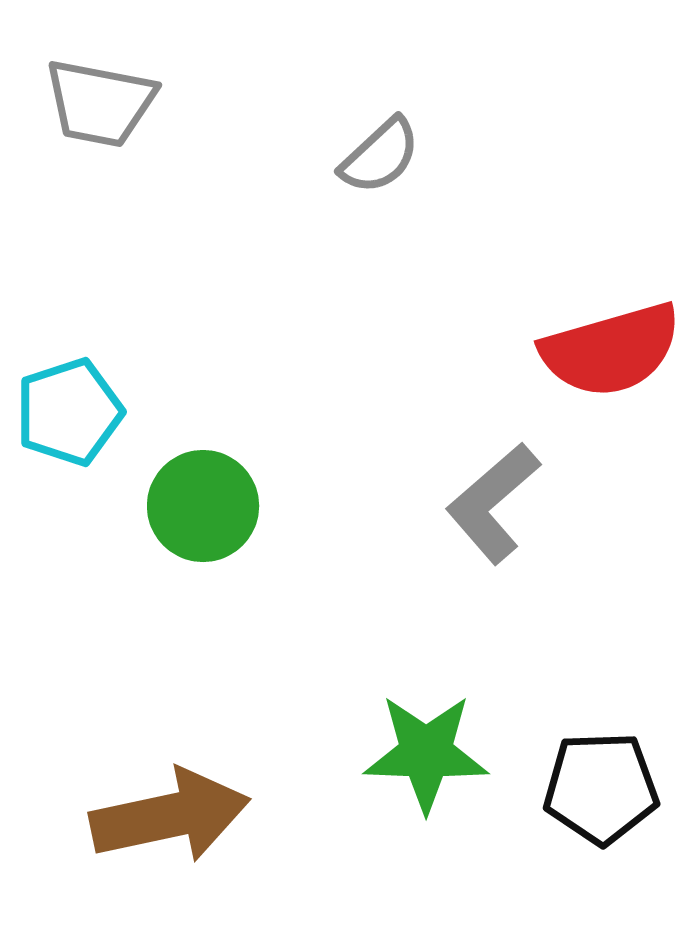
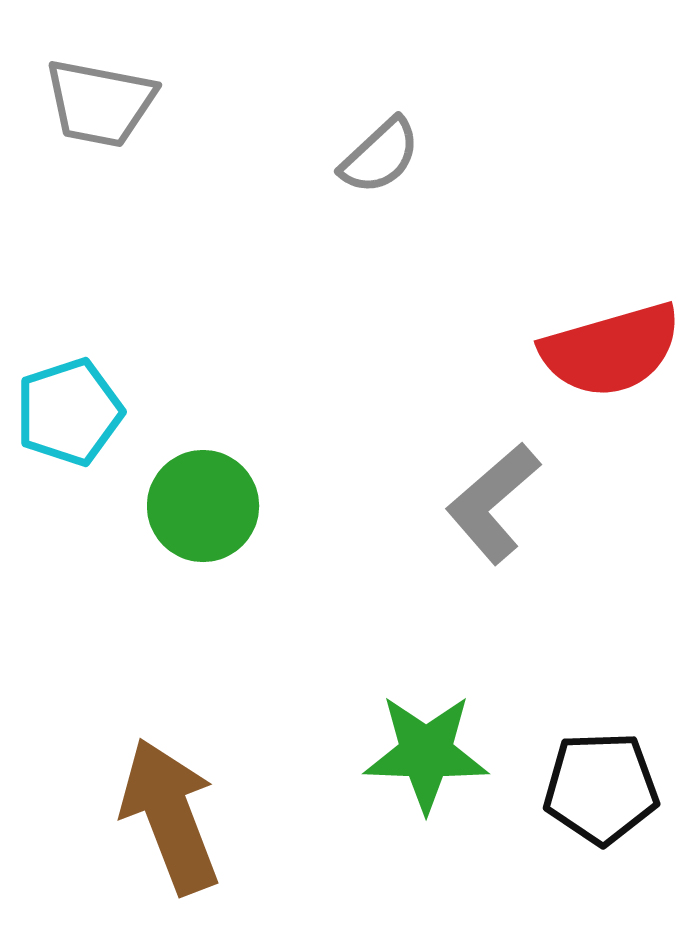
brown arrow: rotated 99 degrees counterclockwise
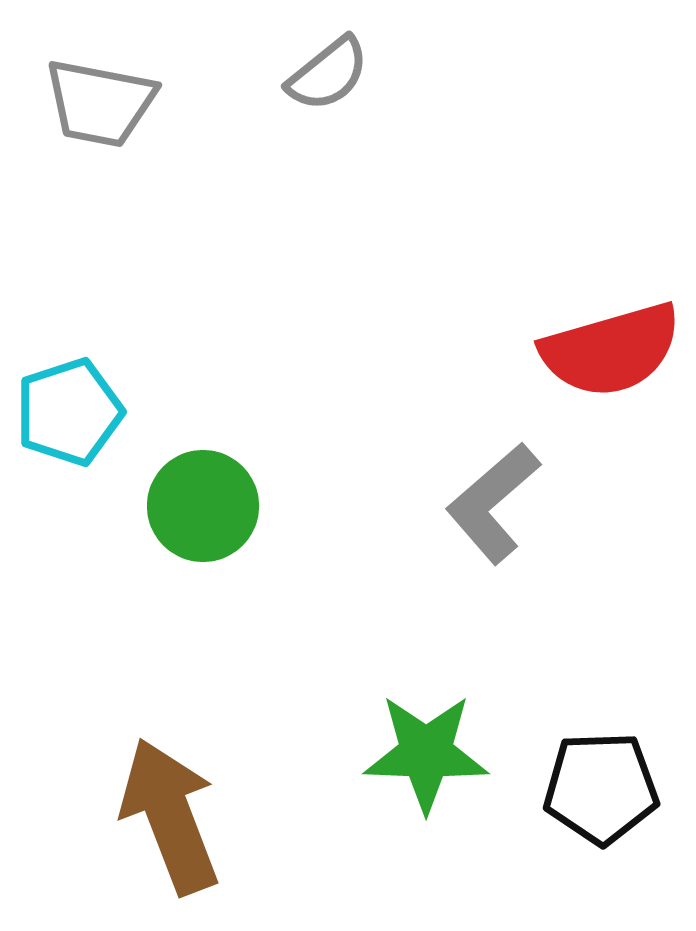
gray semicircle: moved 52 px left, 82 px up; rotated 4 degrees clockwise
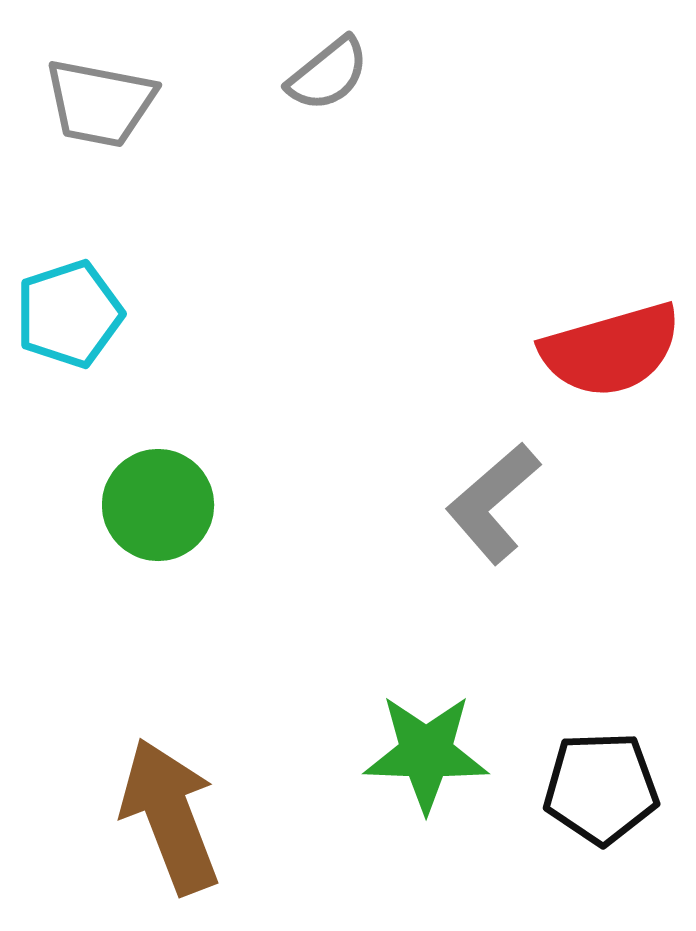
cyan pentagon: moved 98 px up
green circle: moved 45 px left, 1 px up
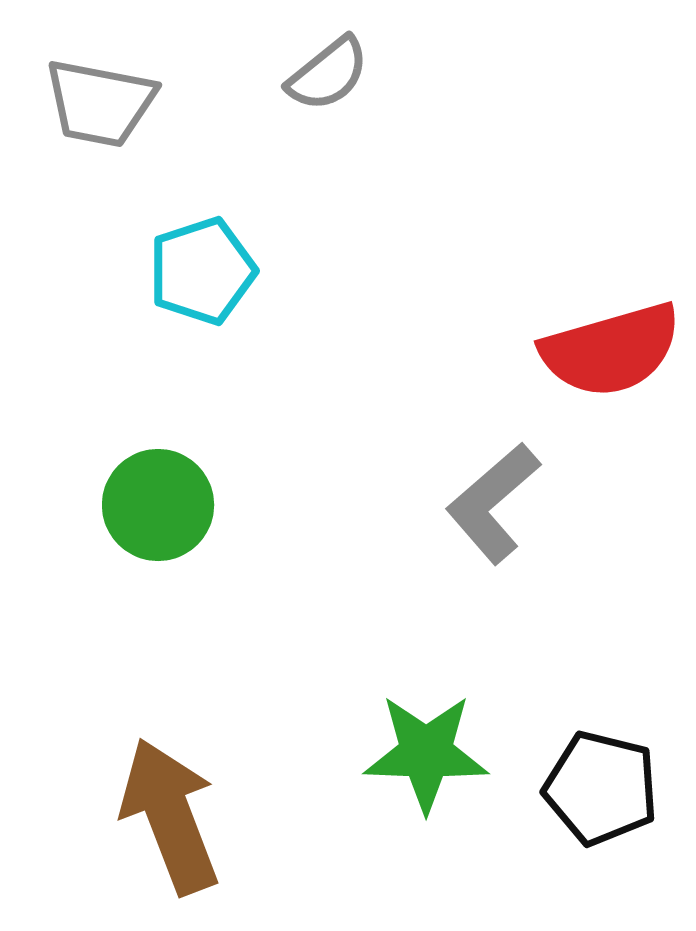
cyan pentagon: moved 133 px right, 43 px up
black pentagon: rotated 16 degrees clockwise
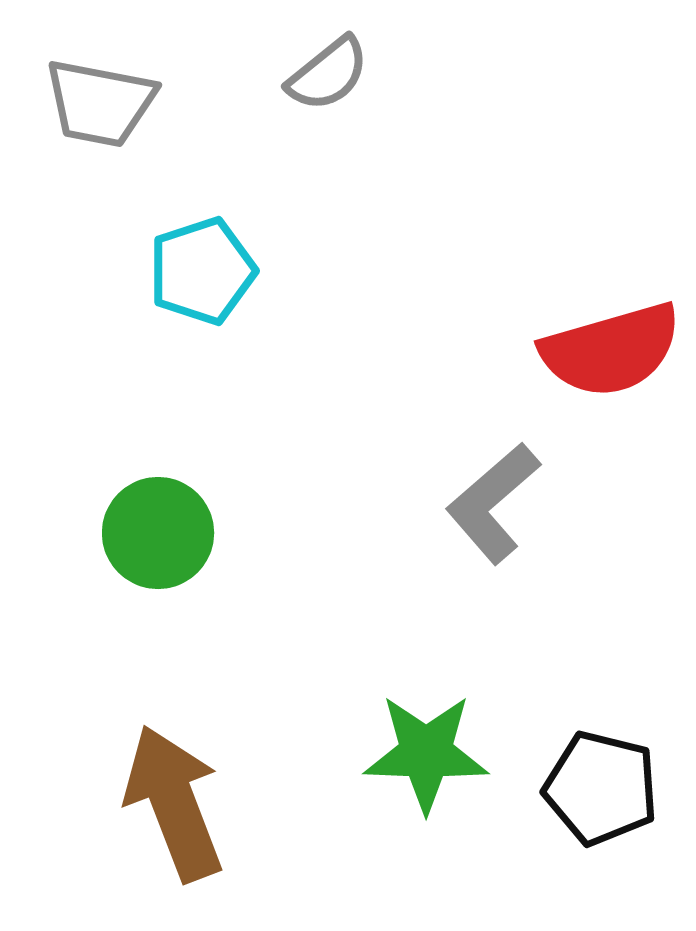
green circle: moved 28 px down
brown arrow: moved 4 px right, 13 px up
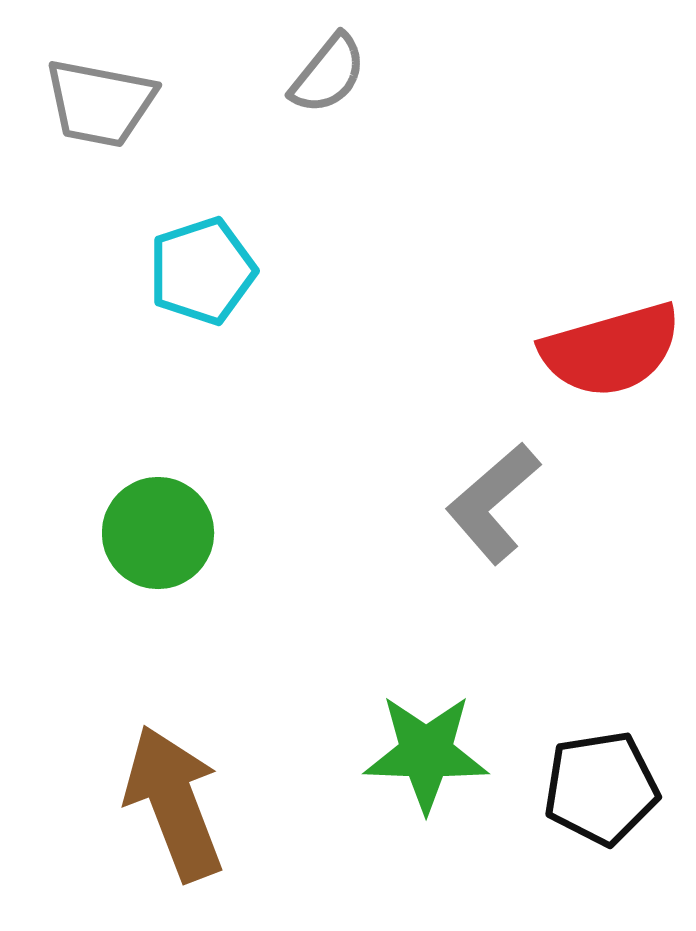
gray semicircle: rotated 12 degrees counterclockwise
black pentagon: rotated 23 degrees counterclockwise
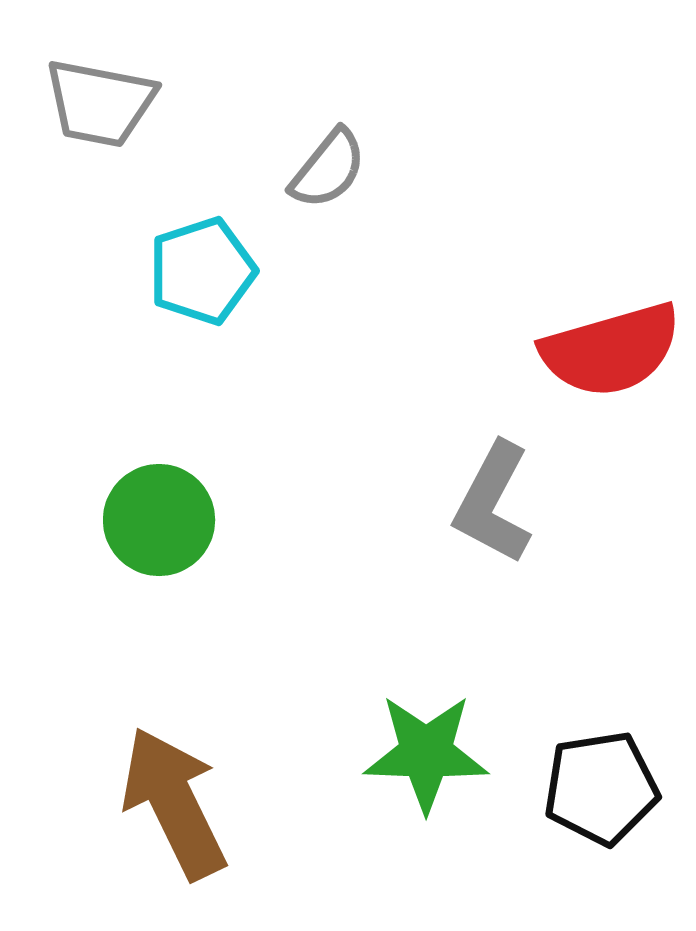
gray semicircle: moved 95 px down
gray L-shape: rotated 21 degrees counterclockwise
green circle: moved 1 px right, 13 px up
brown arrow: rotated 5 degrees counterclockwise
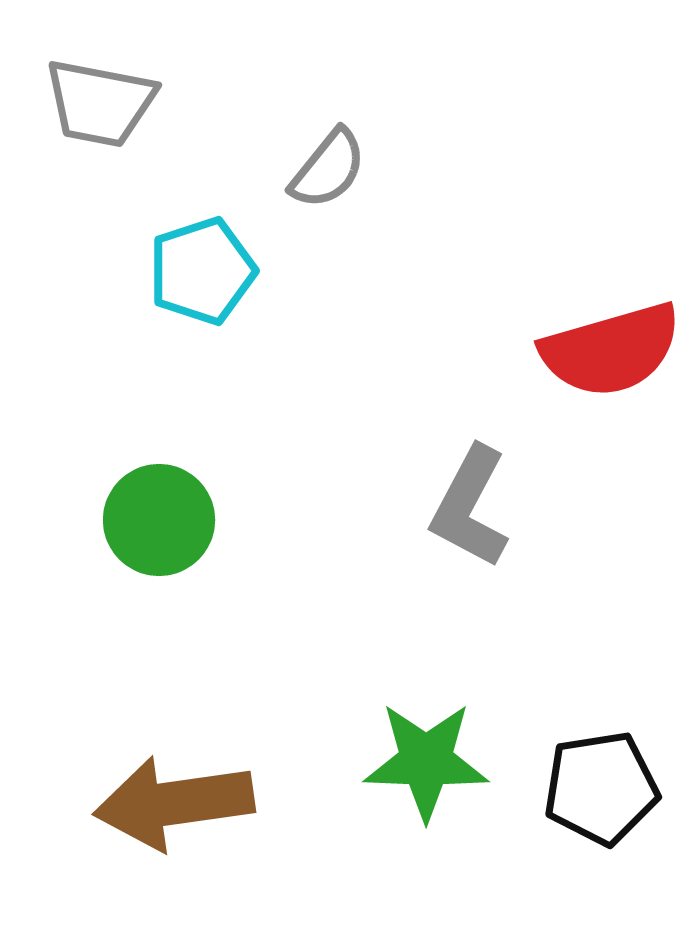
gray L-shape: moved 23 px left, 4 px down
green star: moved 8 px down
brown arrow: rotated 72 degrees counterclockwise
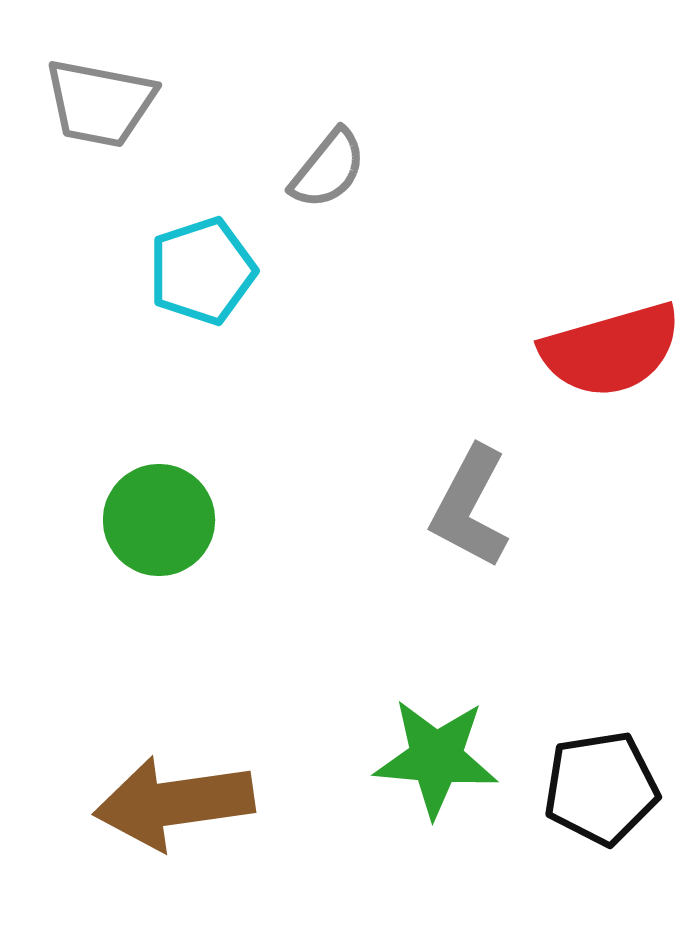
green star: moved 10 px right, 3 px up; rotated 3 degrees clockwise
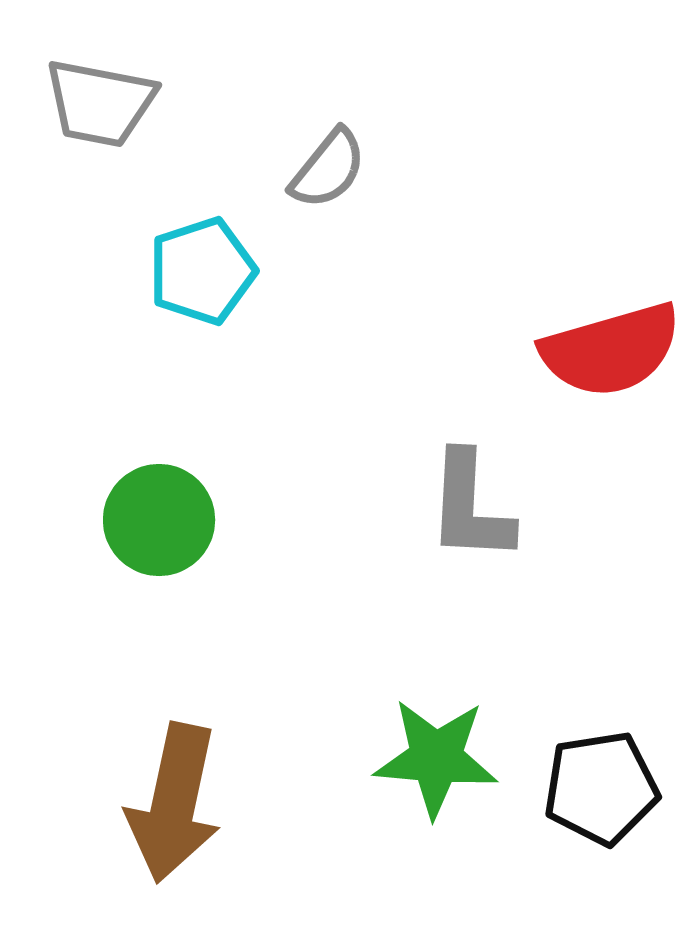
gray L-shape: rotated 25 degrees counterclockwise
brown arrow: rotated 70 degrees counterclockwise
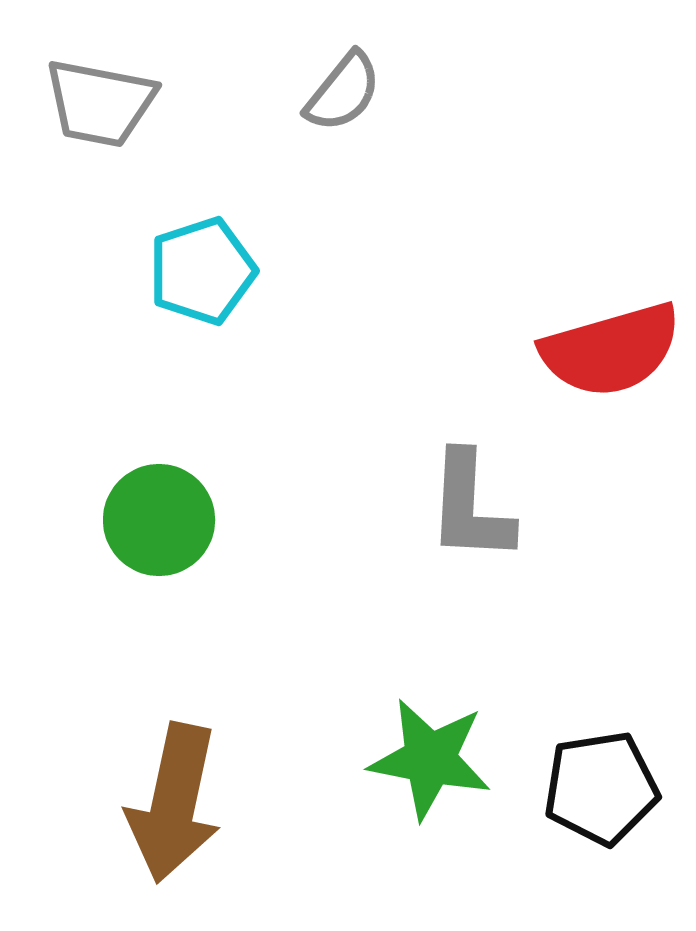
gray semicircle: moved 15 px right, 77 px up
green star: moved 6 px left, 1 px down; rotated 6 degrees clockwise
